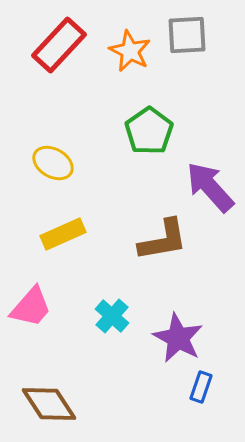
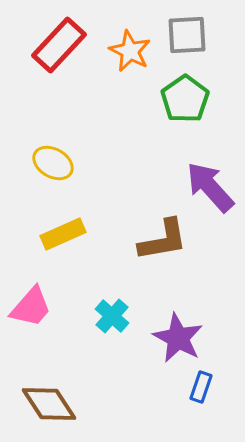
green pentagon: moved 36 px right, 32 px up
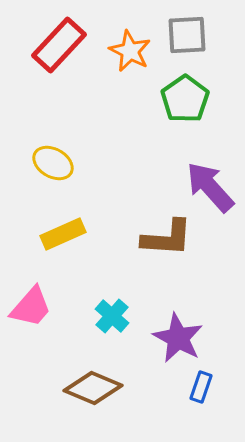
brown L-shape: moved 4 px right, 2 px up; rotated 14 degrees clockwise
brown diamond: moved 44 px right, 16 px up; rotated 34 degrees counterclockwise
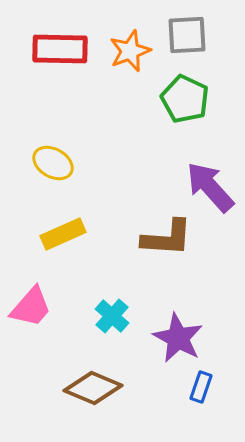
red rectangle: moved 1 px right, 4 px down; rotated 48 degrees clockwise
orange star: rotated 24 degrees clockwise
green pentagon: rotated 12 degrees counterclockwise
